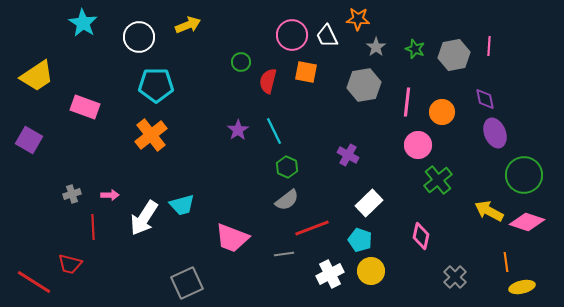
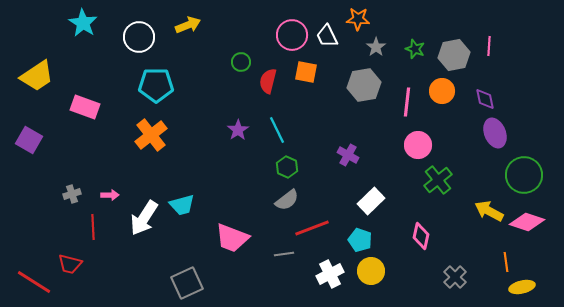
orange circle at (442, 112): moved 21 px up
cyan line at (274, 131): moved 3 px right, 1 px up
white rectangle at (369, 203): moved 2 px right, 2 px up
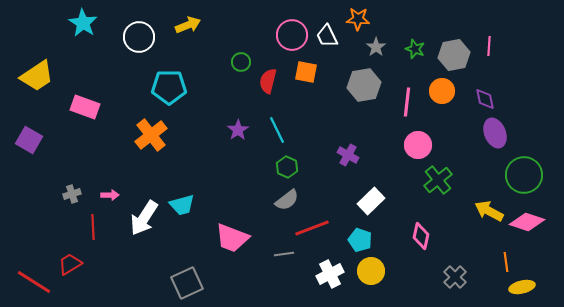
cyan pentagon at (156, 85): moved 13 px right, 2 px down
red trapezoid at (70, 264): rotated 135 degrees clockwise
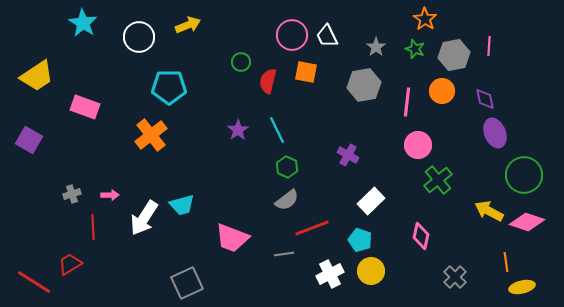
orange star at (358, 19): moved 67 px right; rotated 30 degrees clockwise
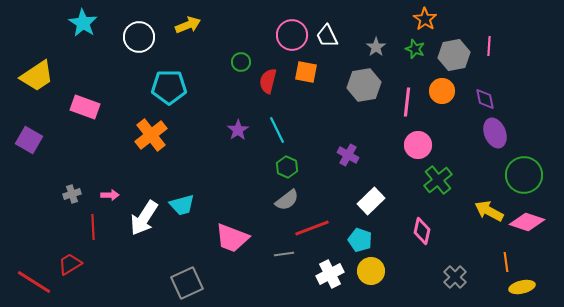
pink diamond at (421, 236): moved 1 px right, 5 px up
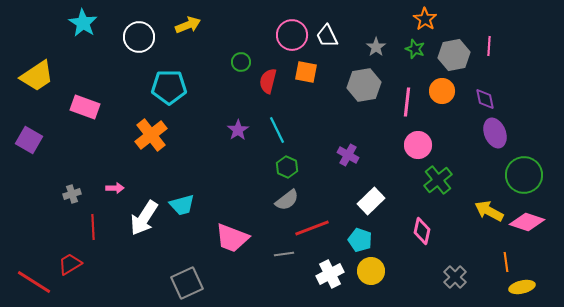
pink arrow at (110, 195): moved 5 px right, 7 px up
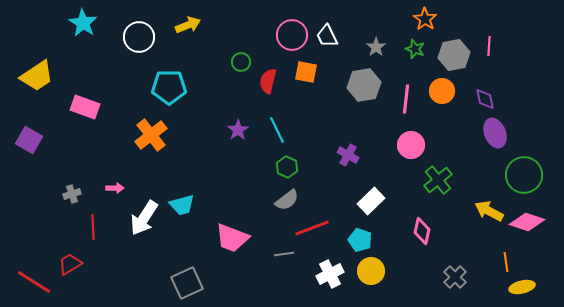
pink line at (407, 102): moved 1 px left, 3 px up
pink circle at (418, 145): moved 7 px left
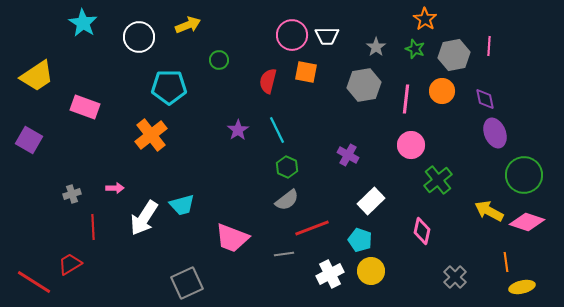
white trapezoid at (327, 36): rotated 65 degrees counterclockwise
green circle at (241, 62): moved 22 px left, 2 px up
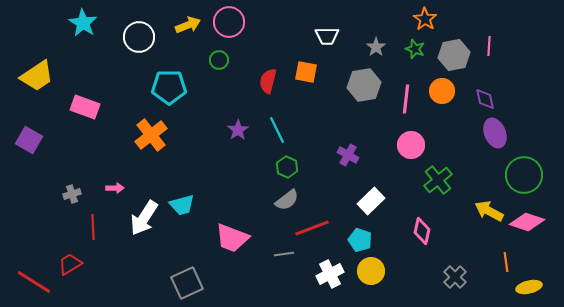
pink circle at (292, 35): moved 63 px left, 13 px up
yellow ellipse at (522, 287): moved 7 px right
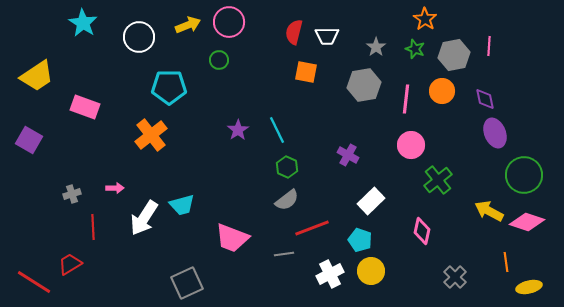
red semicircle at (268, 81): moved 26 px right, 49 px up
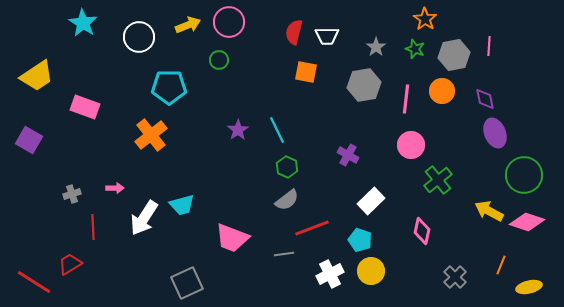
orange line at (506, 262): moved 5 px left, 3 px down; rotated 30 degrees clockwise
